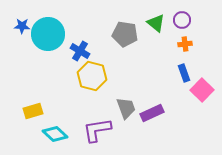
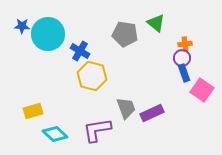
purple circle: moved 38 px down
pink square: rotated 10 degrees counterclockwise
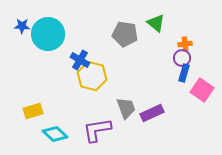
blue cross: moved 9 px down
blue rectangle: rotated 36 degrees clockwise
